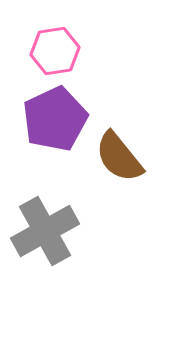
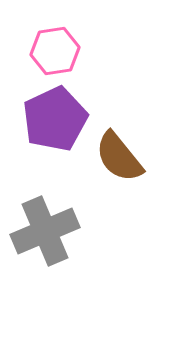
gray cross: rotated 6 degrees clockwise
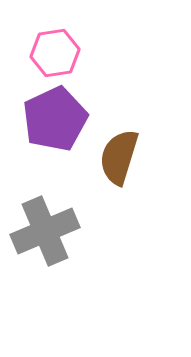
pink hexagon: moved 2 px down
brown semicircle: rotated 56 degrees clockwise
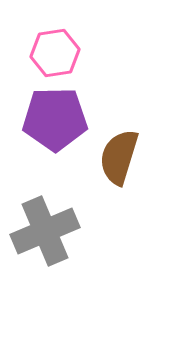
purple pentagon: rotated 24 degrees clockwise
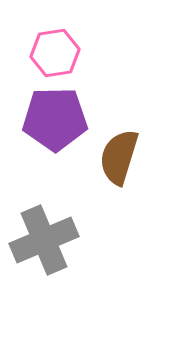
gray cross: moved 1 px left, 9 px down
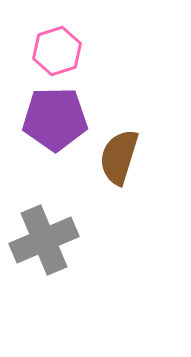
pink hexagon: moved 2 px right, 2 px up; rotated 9 degrees counterclockwise
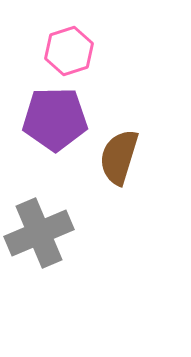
pink hexagon: moved 12 px right
gray cross: moved 5 px left, 7 px up
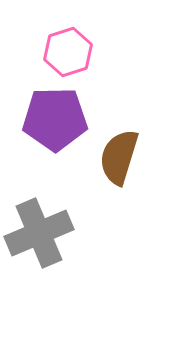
pink hexagon: moved 1 px left, 1 px down
